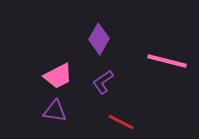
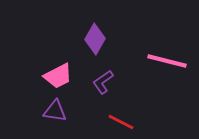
purple diamond: moved 4 px left
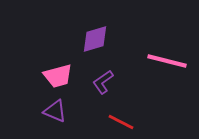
purple diamond: rotated 44 degrees clockwise
pink trapezoid: rotated 12 degrees clockwise
purple triangle: rotated 15 degrees clockwise
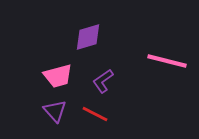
purple diamond: moved 7 px left, 2 px up
purple L-shape: moved 1 px up
purple triangle: rotated 25 degrees clockwise
red line: moved 26 px left, 8 px up
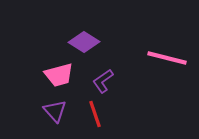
purple diamond: moved 4 px left, 5 px down; rotated 48 degrees clockwise
pink line: moved 3 px up
pink trapezoid: moved 1 px right, 1 px up
red line: rotated 44 degrees clockwise
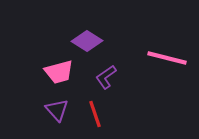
purple diamond: moved 3 px right, 1 px up
pink trapezoid: moved 3 px up
purple L-shape: moved 3 px right, 4 px up
purple triangle: moved 2 px right, 1 px up
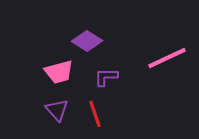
pink line: rotated 39 degrees counterclockwise
purple L-shape: rotated 35 degrees clockwise
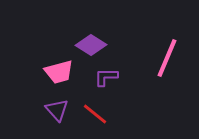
purple diamond: moved 4 px right, 4 px down
pink line: rotated 42 degrees counterclockwise
red line: rotated 32 degrees counterclockwise
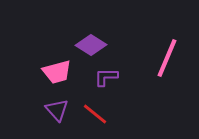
pink trapezoid: moved 2 px left
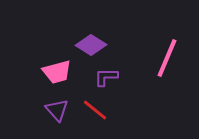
red line: moved 4 px up
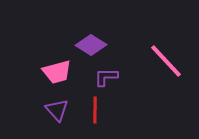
pink line: moved 1 px left, 3 px down; rotated 66 degrees counterclockwise
red line: rotated 52 degrees clockwise
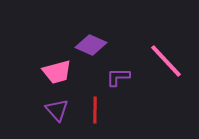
purple diamond: rotated 8 degrees counterclockwise
purple L-shape: moved 12 px right
